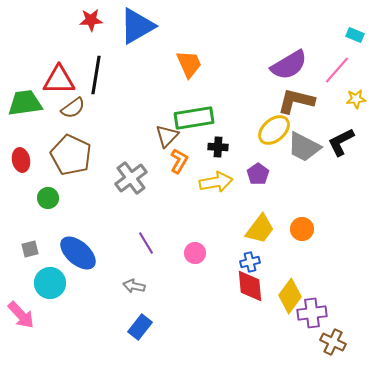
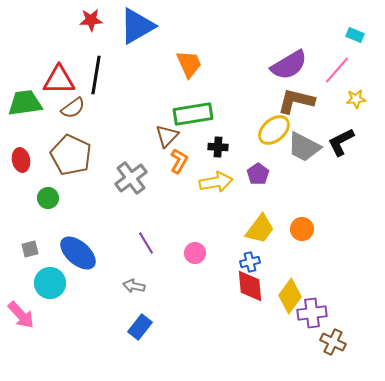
green rectangle: moved 1 px left, 4 px up
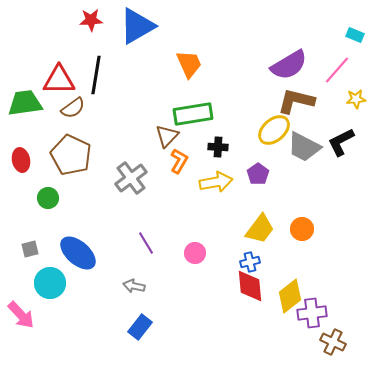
yellow diamond: rotated 16 degrees clockwise
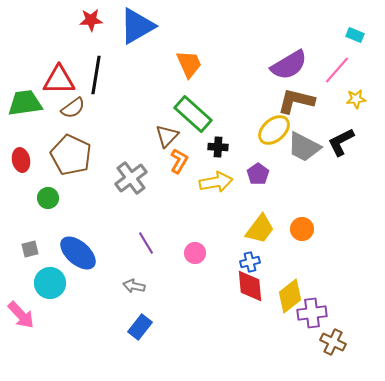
green rectangle: rotated 51 degrees clockwise
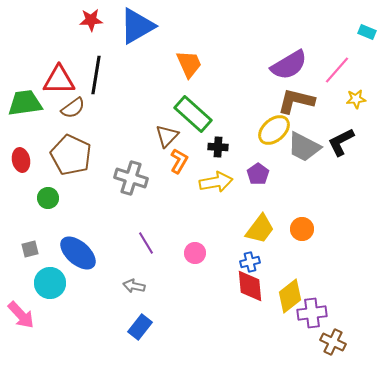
cyan rectangle: moved 12 px right, 3 px up
gray cross: rotated 36 degrees counterclockwise
